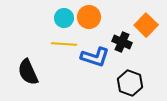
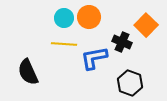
blue L-shape: moved 1 px left, 1 px down; rotated 152 degrees clockwise
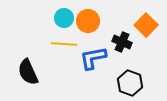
orange circle: moved 1 px left, 4 px down
blue L-shape: moved 1 px left
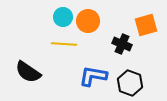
cyan circle: moved 1 px left, 1 px up
orange square: rotated 30 degrees clockwise
black cross: moved 2 px down
blue L-shape: moved 18 px down; rotated 20 degrees clockwise
black semicircle: rotated 32 degrees counterclockwise
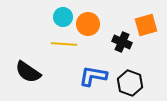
orange circle: moved 3 px down
black cross: moved 2 px up
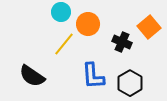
cyan circle: moved 2 px left, 5 px up
orange square: moved 3 px right, 2 px down; rotated 25 degrees counterclockwise
yellow line: rotated 55 degrees counterclockwise
black semicircle: moved 4 px right, 4 px down
blue L-shape: rotated 104 degrees counterclockwise
black hexagon: rotated 10 degrees clockwise
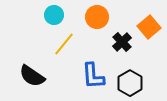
cyan circle: moved 7 px left, 3 px down
orange circle: moved 9 px right, 7 px up
black cross: rotated 24 degrees clockwise
